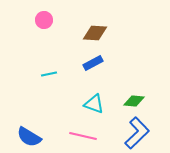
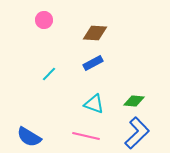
cyan line: rotated 35 degrees counterclockwise
pink line: moved 3 px right
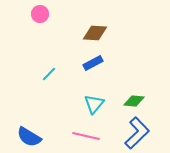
pink circle: moved 4 px left, 6 px up
cyan triangle: rotated 50 degrees clockwise
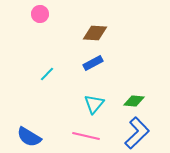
cyan line: moved 2 px left
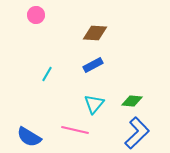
pink circle: moved 4 px left, 1 px down
blue rectangle: moved 2 px down
cyan line: rotated 14 degrees counterclockwise
green diamond: moved 2 px left
pink line: moved 11 px left, 6 px up
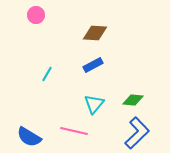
green diamond: moved 1 px right, 1 px up
pink line: moved 1 px left, 1 px down
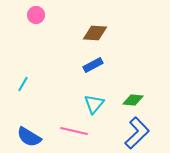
cyan line: moved 24 px left, 10 px down
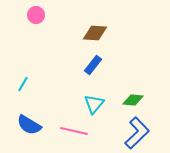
blue rectangle: rotated 24 degrees counterclockwise
blue semicircle: moved 12 px up
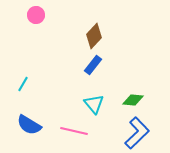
brown diamond: moved 1 px left, 3 px down; rotated 50 degrees counterclockwise
cyan triangle: rotated 20 degrees counterclockwise
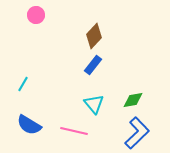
green diamond: rotated 15 degrees counterclockwise
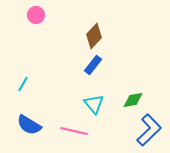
blue L-shape: moved 12 px right, 3 px up
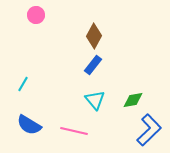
brown diamond: rotated 15 degrees counterclockwise
cyan triangle: moved 1 px right, 4 px up
